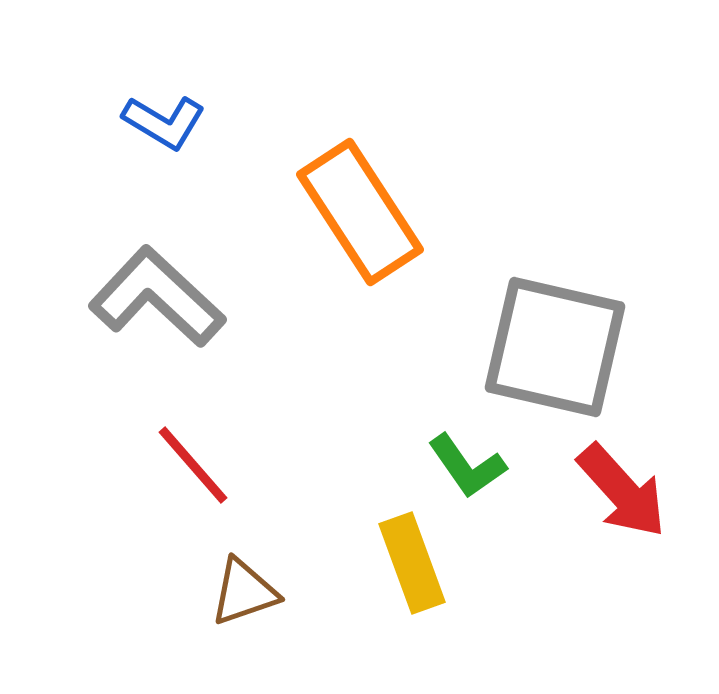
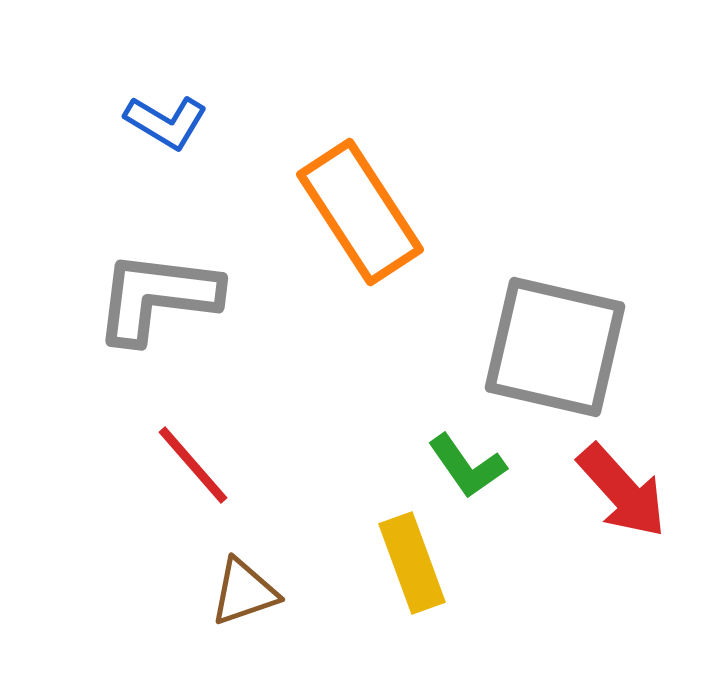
blue L-shape: moved 2 px right
gray L-shape: rotated 36 degrees counterclockwise
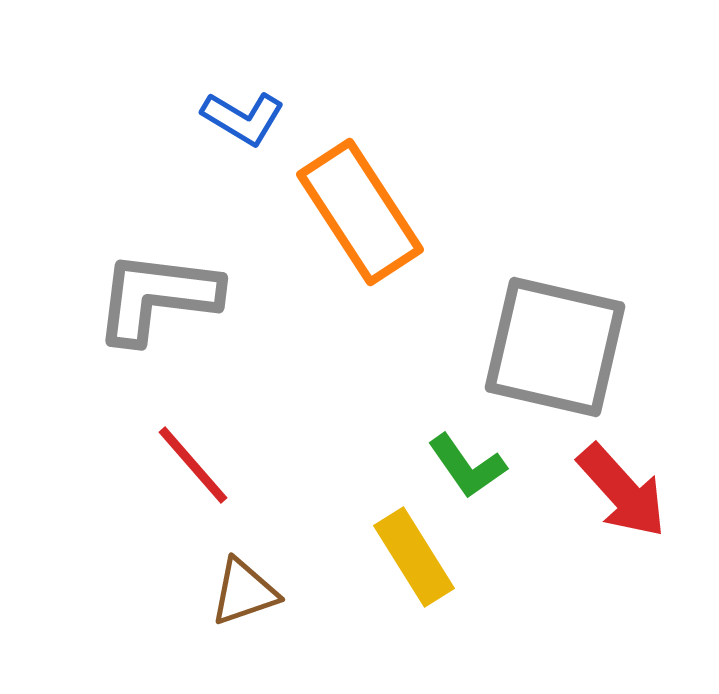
blue L-shape: moved 77 px right, 4 px up
yellow rectangle: moved 2 px right, 6 px up; rotated 12 degrees counterclockwise
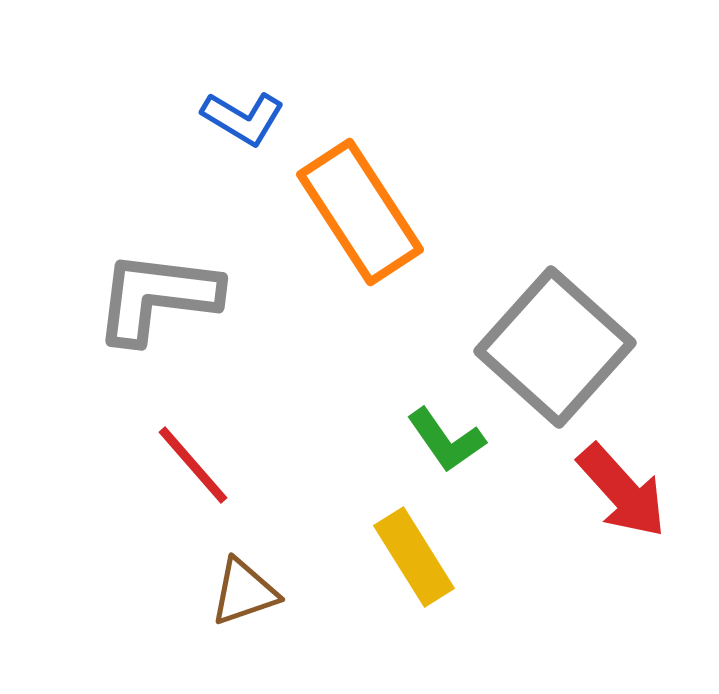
gray square: rotated 29 degrees clockwise
green L-shape: moved 21 px left, 26 px up
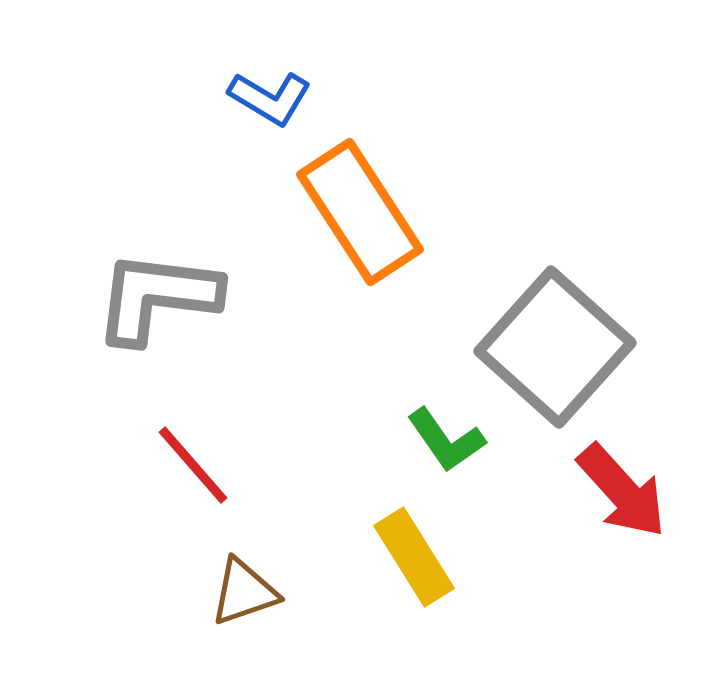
blue L-shape: moved 27 px right, 20 px up
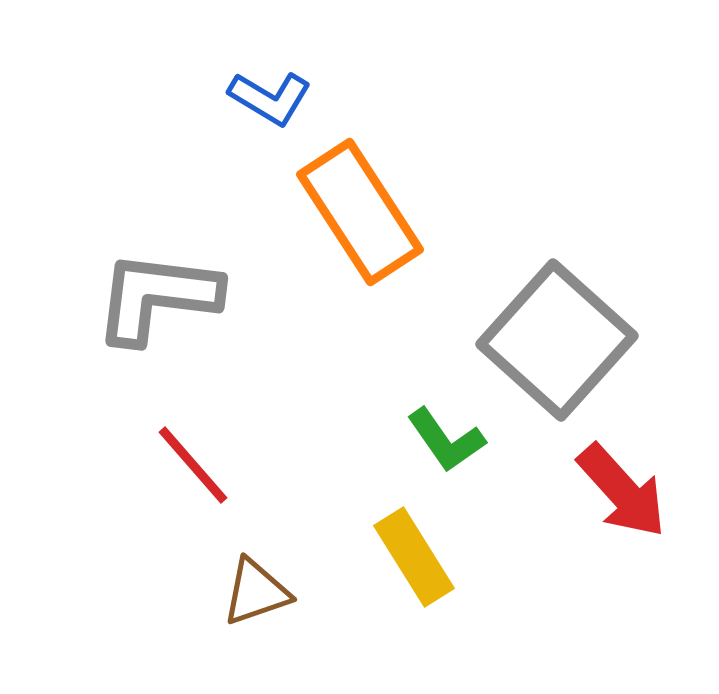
gray square: moved 2 px right, 7 px up
brown triangle: moved 12 px right
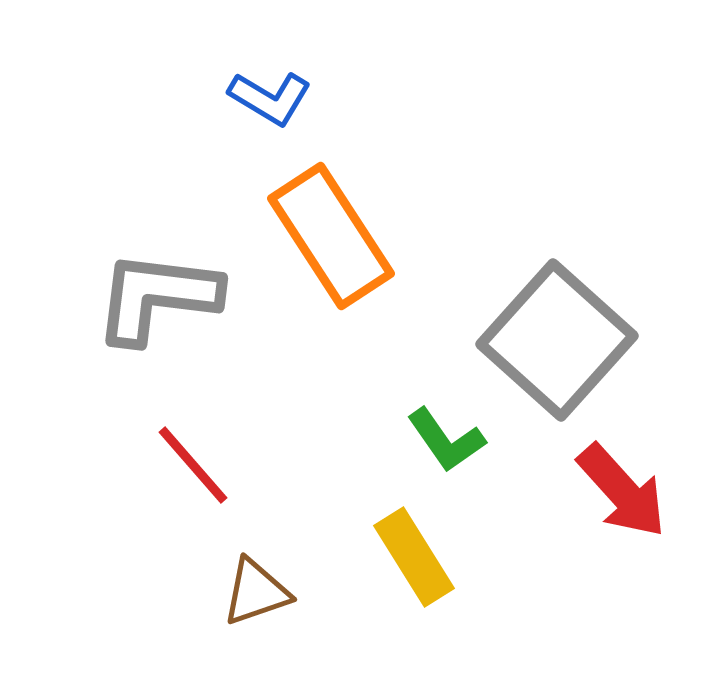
orange rectangle: moved 29 px left, 24 px down
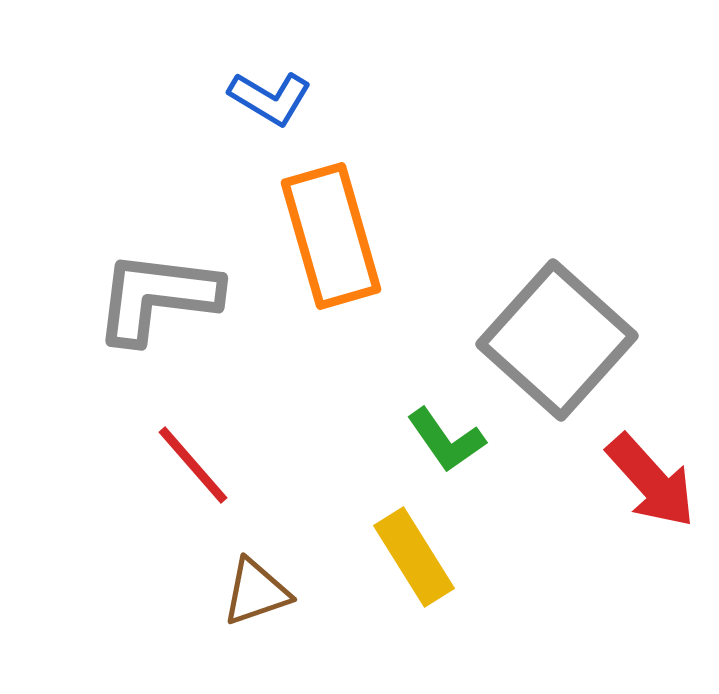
orange rectangle: rotated 17 degrees clockwise
red arrow: moved 29 px right, 10 px up
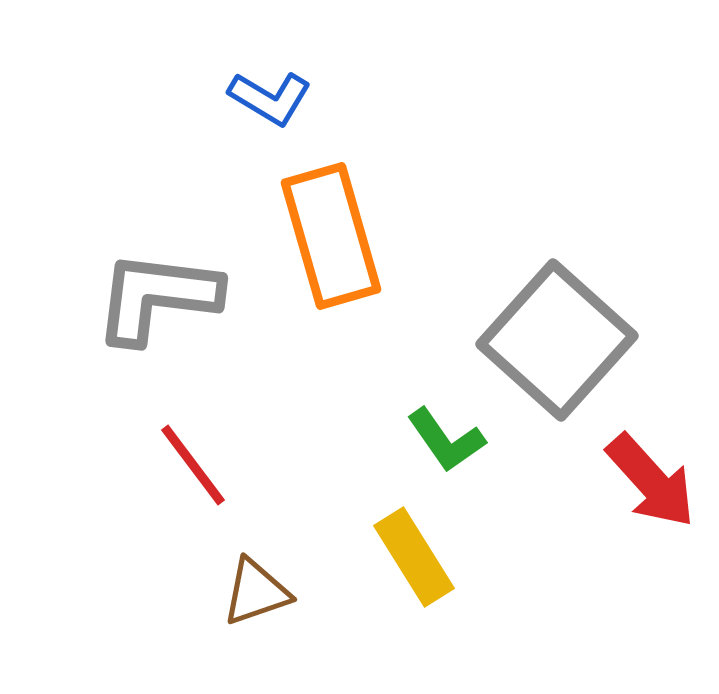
red line: rotated 4 degrees clockwise
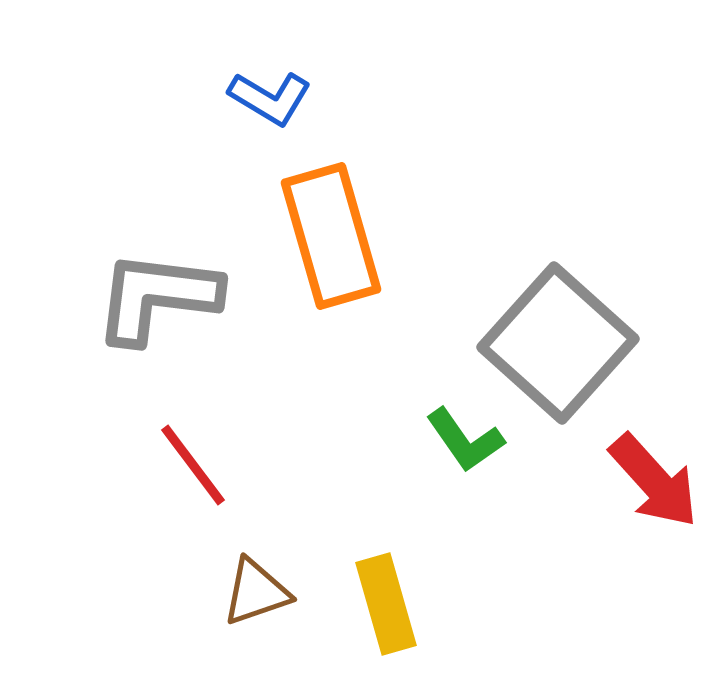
gray square: moved 1 px right, 3 px down
green L-shape: moved 19 px right
red arrow: moved 3 px right
yellow rectangle: moved 28 px left, 47 px down; rotated 16 degrees clockwise
